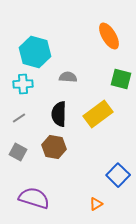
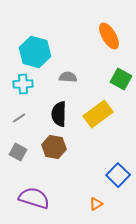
green square: rotated 15 degrees clockwise
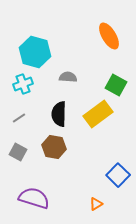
green square: moved 5 px left, 6 px down
cyan cross: rotated 18 degrees counterclockwise
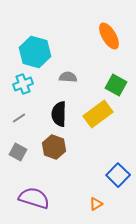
brown hexagon: rotated 10 degrees clockwise
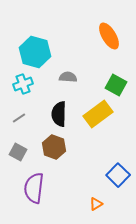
purple semicircle: moved 10 px up; rotated 100 degrees counterclockwise
